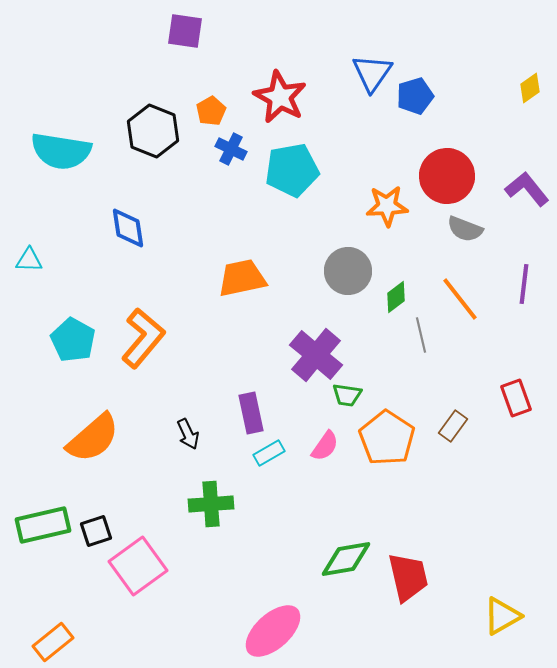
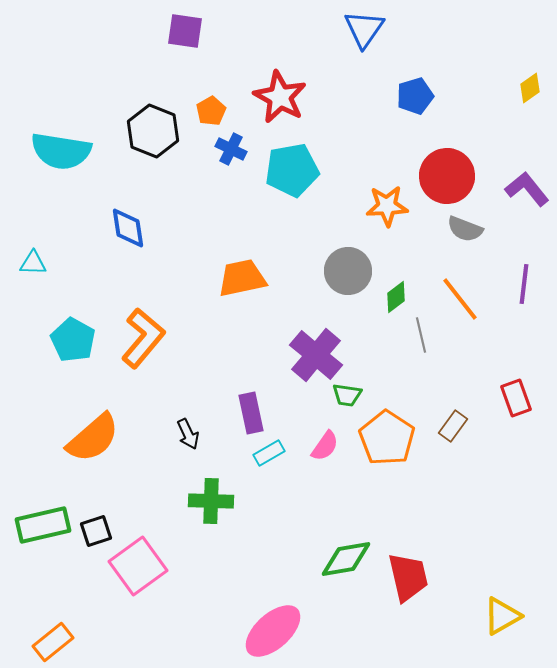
blue triangle at (372, 73): moved 8 px left, 44 px up
cyan triangle at (29, 260): moved 4 px right, 3 px down
green cross at (211, 504): moved 3 px up; rotated 6 degrees clockwise
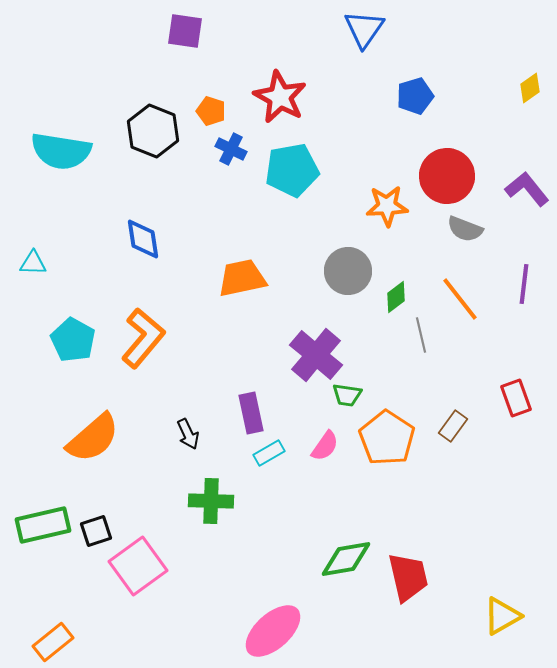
orange pentagon at (211, 111): rotated 24 degrees counterclockwise
blue diamond at (128, 228): moved 15 px right, 11 px down
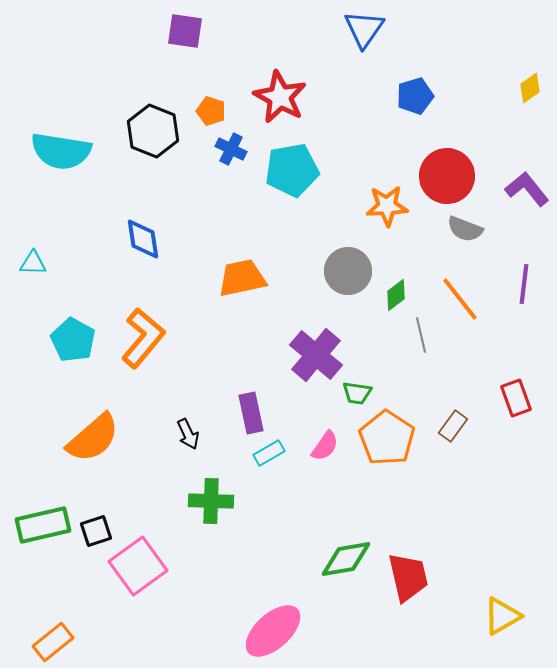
green diamond at (396, 297): moved 2 px up
green trapezoid at (347, 395): moved 10 px right, 2 px up
